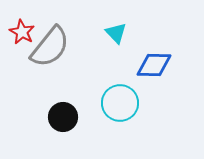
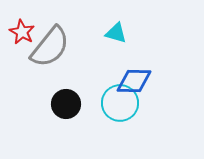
cyan triangle: rotated 30 degrees counterclockwise
blue diamond: moved 20 px left, 16 px down
black circle: moved 3 px right, 13 px up
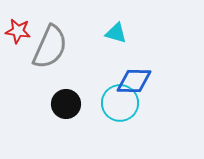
red star: moved 4 px left, 1 px up; rotated 20 degrees counterclockwise
gray semicircle: rotated 15 degrees counterclockwise
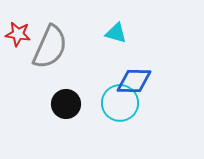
red star: moved 3 px down
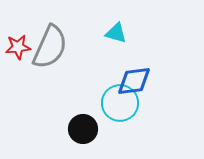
red star: moved 13 px down; rotated 15 degrees counterclockwise
blue diamond: rotated 9 degrees counterclockwise
black circle: moved 17 px right, 25 px down
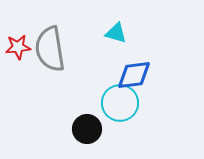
gray semicircle: moved 2 px down; rotated 147 degrees clockwise
blue diamond: moved 6 px up
black circle: moved 4 px right
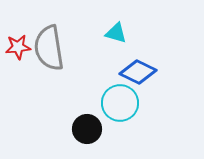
gray semicircle: moved 1 px left, 1 px up
blue diamond: moved 4 px right, 3 px up; rotated 33 degrees clockwise
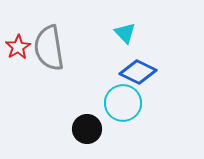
cyan triangle: moved 9 px right; rotated 30 degrees clockwise
red star: rotated 25 degrees counterclockwise
cyan circle: moved 3 px right
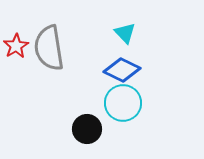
red star: moved 2 px left, 1 px up
blue diamond: moved 16 px left, 2 px up
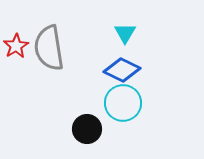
cyan triangle: rotated 15 degrees clockwise
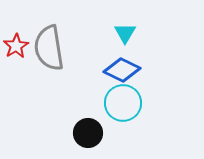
black circle: moved 1 px right, 4 px down
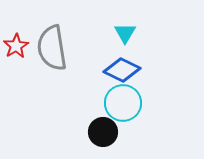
gray semicircle: moved 3 px right
black circle: moved 15 px right, 1 px up
